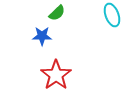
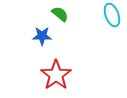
green semicircle: moved 3 px right, 1 px down; rotated 96 degrees counterclockwise
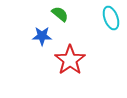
cyan ellipse: moved 1 px left, 3 px down
red star: moved 14 px right, 15 px up
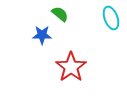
blue star: moved 1 px up
red star: moved 1 px right, 7 px down
